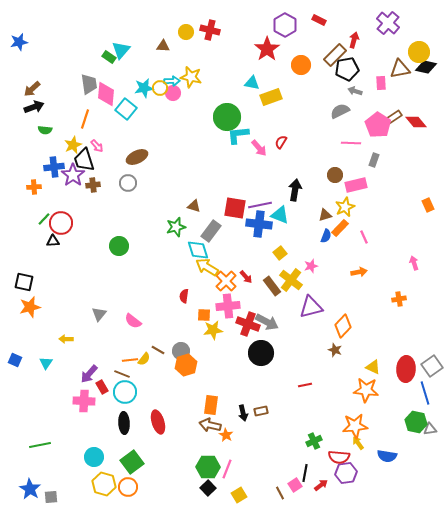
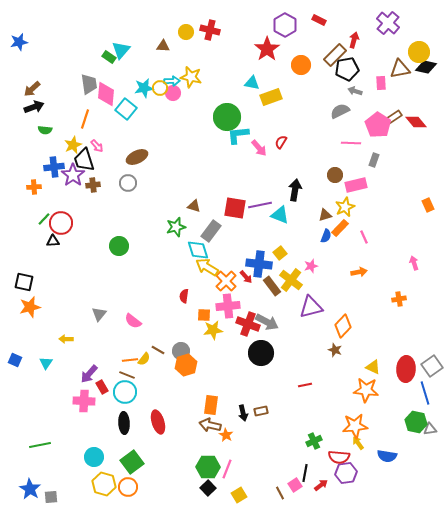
blue cross at (259, 224): moved 40 px down
brown line at (122, 374): moved 5 px right, 1 px down
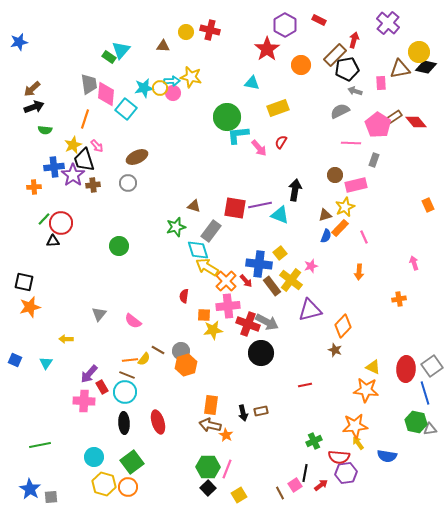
yellow rectangle at (271, 97): moved 7 px right, 11 px down
orange arrow at (359, 272): rotated 105 degrees clockwise
red arrow at (246, 277): moved 4 px down
purple triangle at (311, 307): moved 1 px left, 3 px down
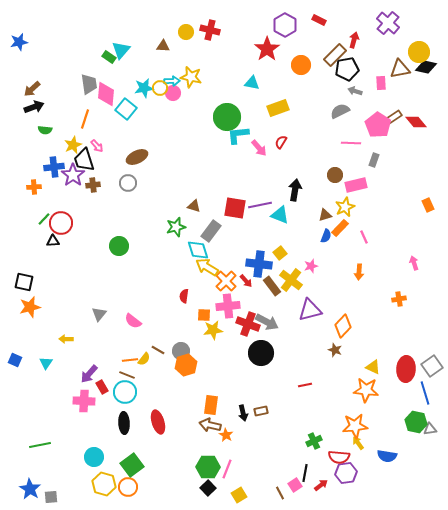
green square at (132, 462): moved 3 px down
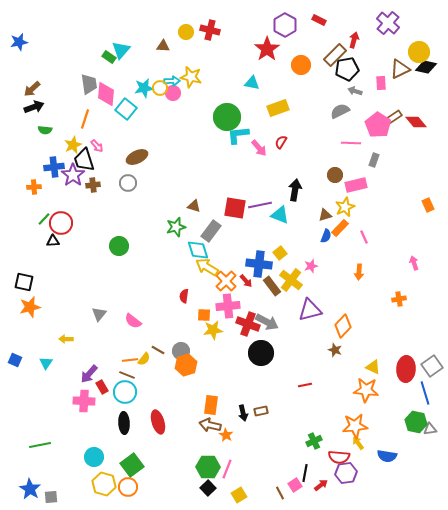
brown triangle at (400, 69): rotated 15 degrees counterclockwise
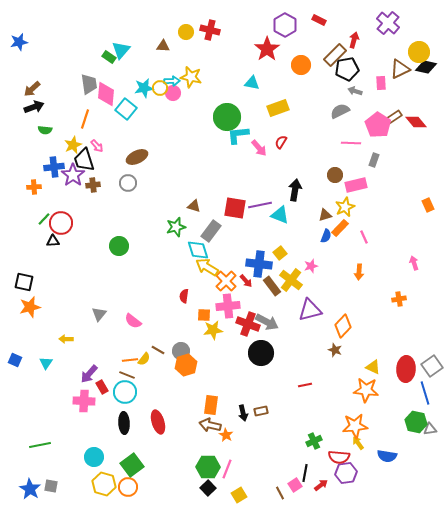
gray square at (51, 497): moved 11 px up; rotated 16 degrees clockwise
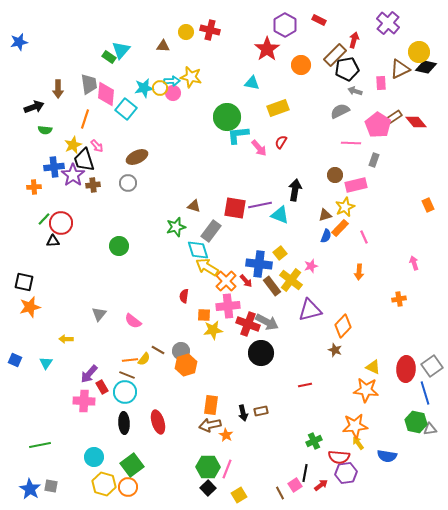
brown arrow at (32, 89): moved 26 px right; rotated 48 degrees counterclockwise
brown arrow at (210, 425): rotated 25 degrees counterclockwise
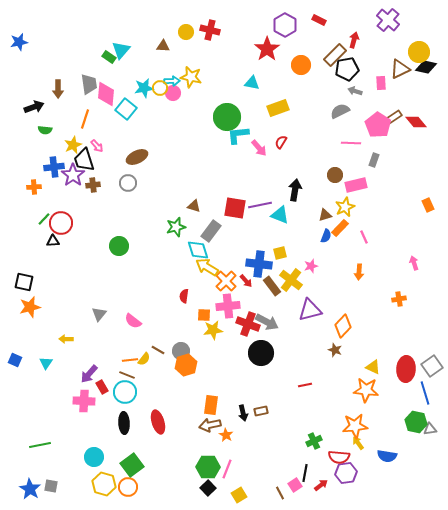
purple cross at (388, 23): moved 3 px up
yellow square at (280, 253): rotated 24 degrees clockwise
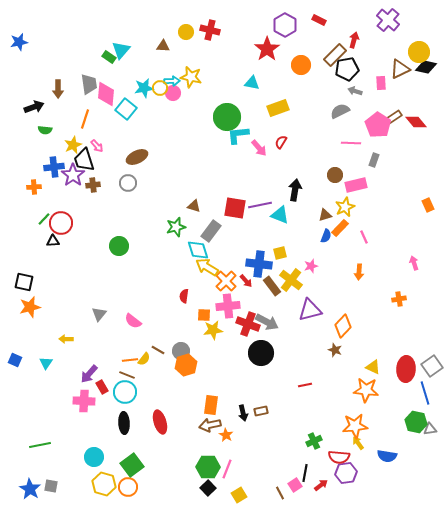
red ellipse at (158, 422): moved 2 px right
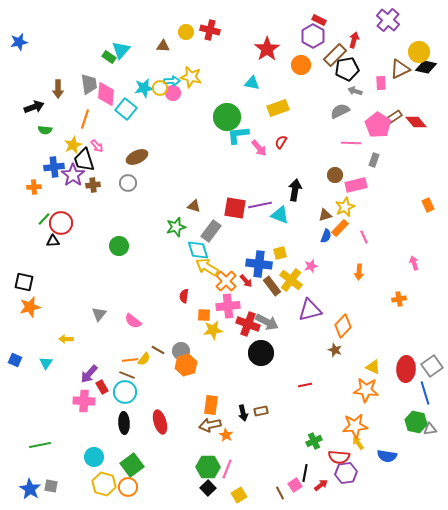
purple hexagon at (285, 25): moved 28 px right, 11 px down
